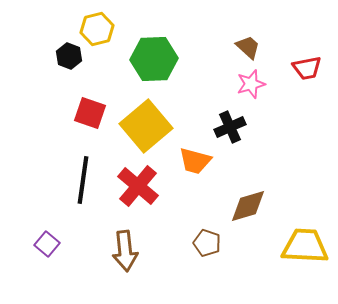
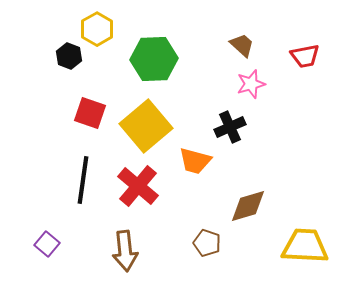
yellow hexagon: rotated 16 degrees counterclockwise
brown trapezoid: moved 6 px left, 2 px up
red trapezoid: moved 2 px left, 12 px up
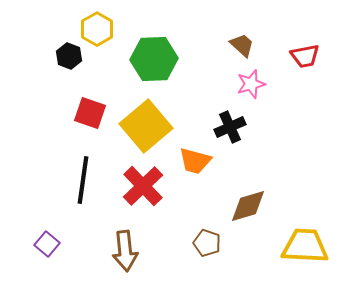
red cross: moved 5 px right; rotated 6 degrees clockwise
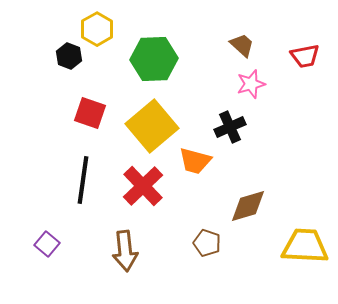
yellow square: moved 6 px right
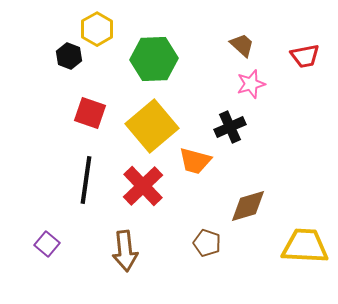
black line: moved 3 px right
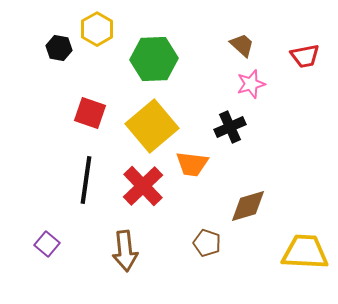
black hexagon: moved 10 px left, 8 px up; rotated 10 degrees counterclockwise
orange trapezoid: moved 3 px left, 3 px down; rotated 8 degrees counterclockwise
yellow trapezoid: moved 6 px down
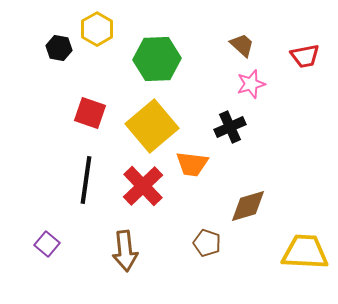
green hexagon: moved 3 px right
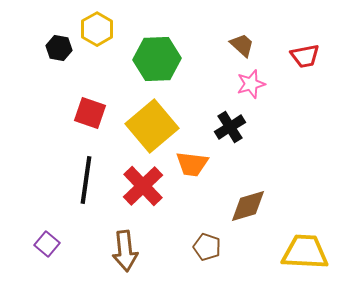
black cross: rotated 8 degrees counterclockwise
brown pentagon: moved 4 px down
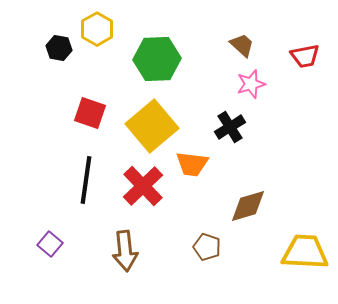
purple square: moved 3 px right
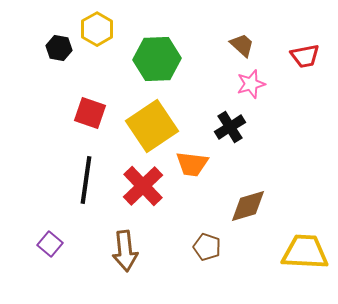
yellow square: rotated 6 degrees clockwise
